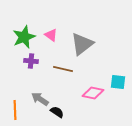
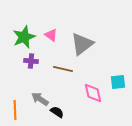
cyan square: rotated 14 degrees counterclockwise
pink diamond: rotated 65 degrees clockwise
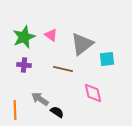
purple cross: moved 7 px left, 4 px down
cyan square: moved 11 px left, 23 px up
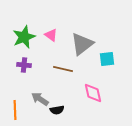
black semicircle: moved 2 px up; rotated 136 degrees clockwise
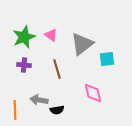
brown line: moved 6 px left; rotated 60 degrees clockwise
gray arrow: moved 1 px left, 1 px down; rotated 24 degrees counterclockwise
